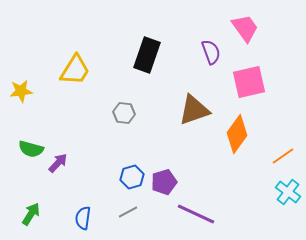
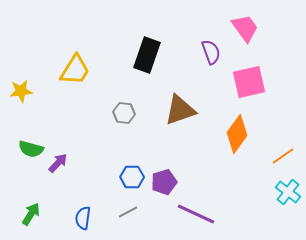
brown triangle: moved 14 px left
blue hexagon: rotated 15 degrees clockwise
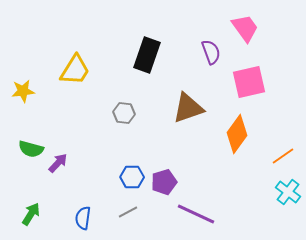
yellow star: moved 2 px right
brown triangle: moved 8 px right, 2 px up
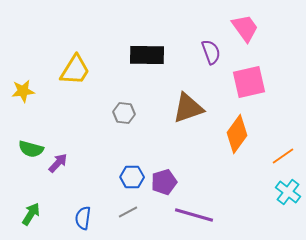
black rectangle: rotated 72 degrees clockwise
purple line: moved 2 px left, 1 px down; rotated 9 degrees counterclockwise
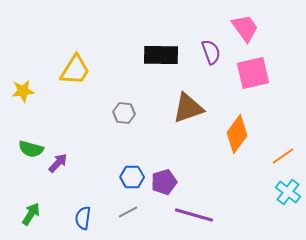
black rectangle: moved 14 px right
pink square: moved 4 px right, 9 px up
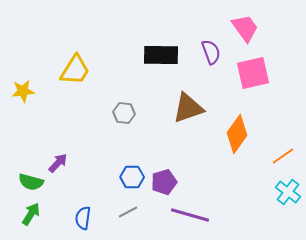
green semicircle: moved 33 px down
purple line: moved 4 px left
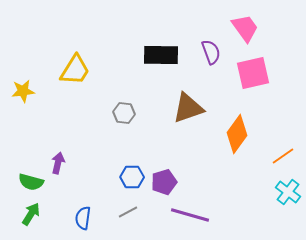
purple arrow: rotated 30 degrees counterclockwise
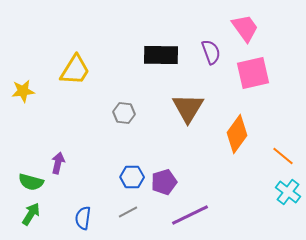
brown triangle: rotated 40 degrees counterclockwise
orange line: rotated 75 degrees clockwise
purple line: rotated 42 degrees counterclockwise
